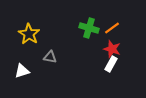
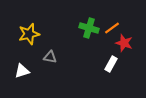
yellow star: rotated 25 degrees clockwise
red star: moved 12 px right, 6 px up
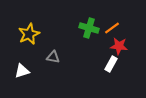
yellow star: rotated 10 degrees counterclockwise
red star: moved 5 px left, 3 px down; rotated 12 degrees counterclockwise
gray triangle: moved 3 px right
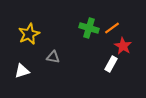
red star: moved 4 px right; rotated 24 degrees clockwise
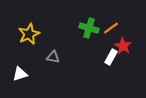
orange line: moved 1 px left
white rectangle: moved 7 px up
white triangle: moved 2 px left, 3 px down
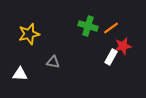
green cross: moved 1 px left, 2 px up
yellow star: rotated 10 degrees clockwise
red star: rotated 30 degrees clockwise
gray triangle: moved 5 px down
white triangle: rotated 21 degrees clockwise
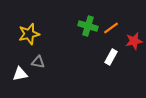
red star: moved 11 px right, 5 px up
gray triangle: moved 15 px left
white triangle: rotated 14 degrees counterclockwise
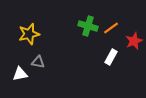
red star: rotated 12 degrees counterclockwise
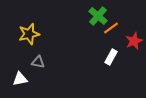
green cross: moved 10 px right, 10 px up; rotated 24 degrees clockwise
white triangle: moved 5 px down
